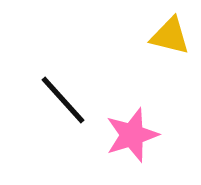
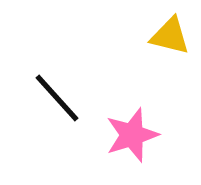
black line: moved 6 px left, 2 px up
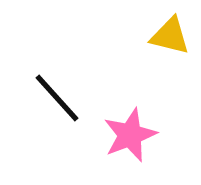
pink star: moved 2 px left; rotated 4 degrees counterclockwise
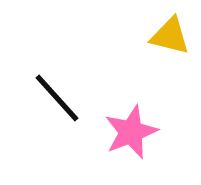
pink star: moved 1 px right, 3 px up
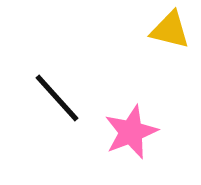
yellow triangle: moved 6 px up
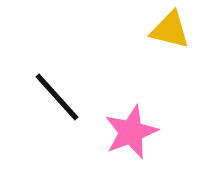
black line: moved 1 px up
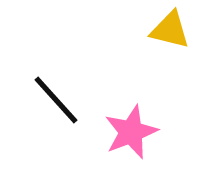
black line: moved 1 px left, 3 px down
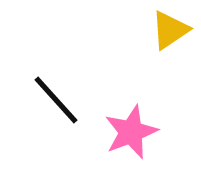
yellow triangle: rotated 48 degrees counterclockwise
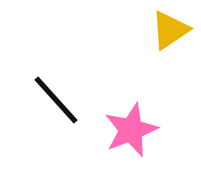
pink star: moved 2 px up
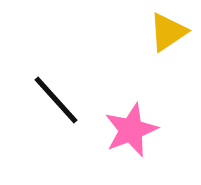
yellow triangle: moved 2 px left, 2 px down
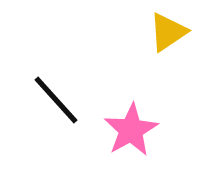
pink star: rotated 8 degrees counterclockwise
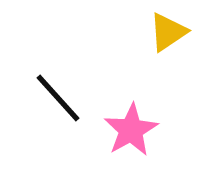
black line: moved 2 px right, 2 px up
